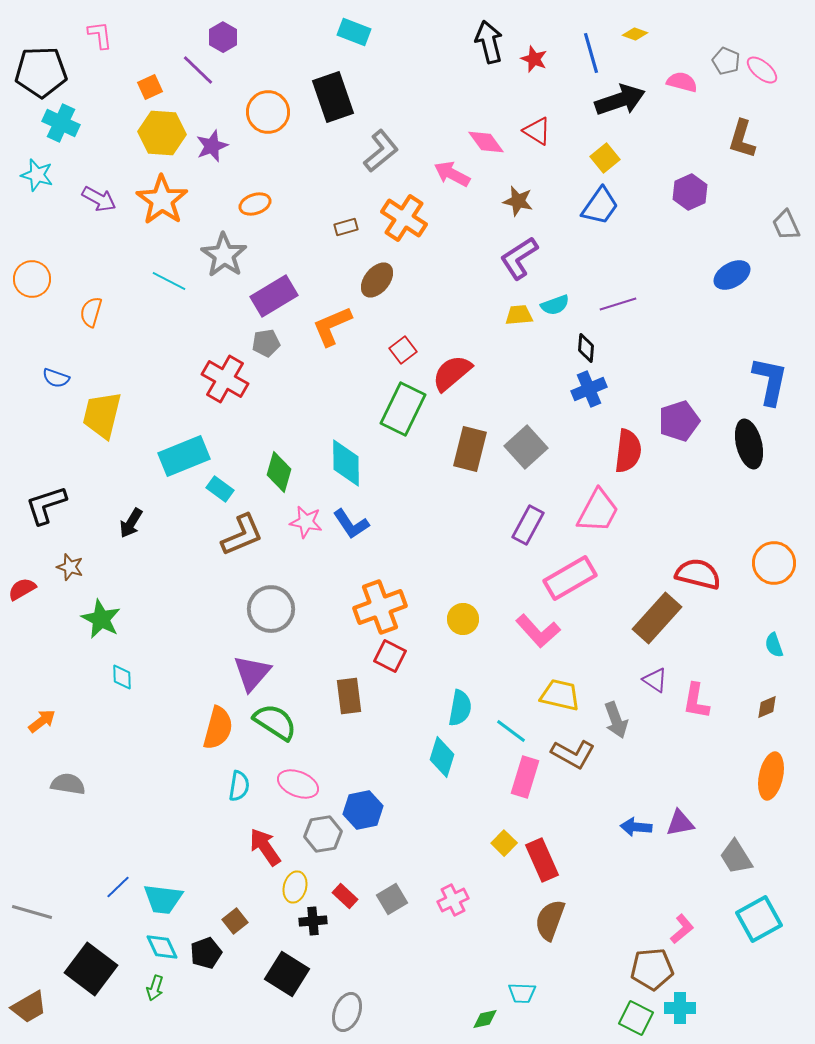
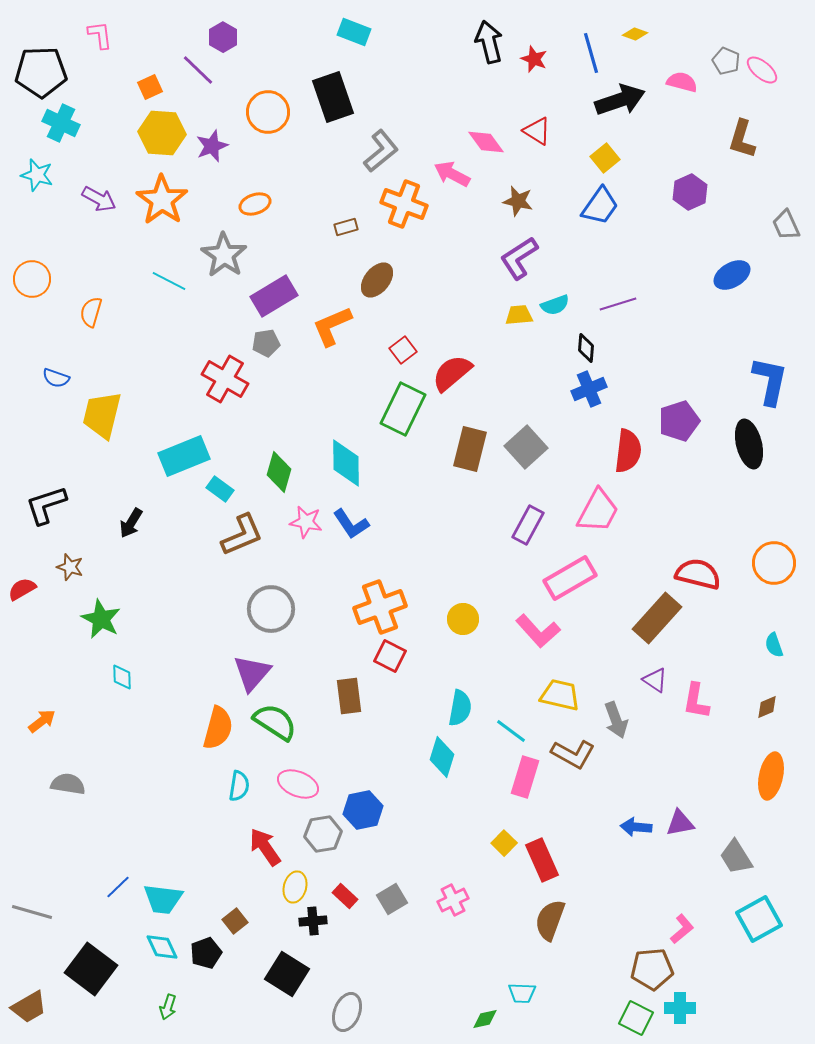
orange cross at (404, 218): moved 14 px up; rotated 12 degrees counterclockwise
green arrow at (155, 988): moved 13 px right, 19 px down
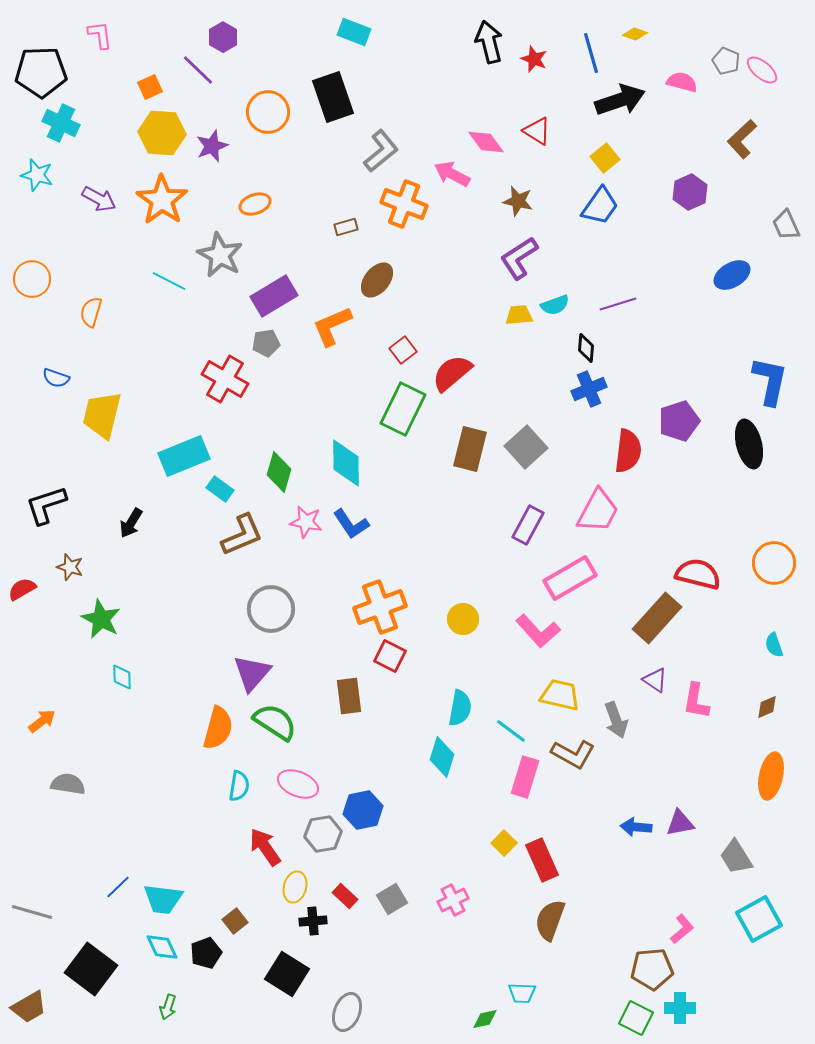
brown L-shape at (742, 139): rotated 30 degrees clockwise
gray star at (224, 255): moved 4 px left; rotated 6 degrees counterclockwise
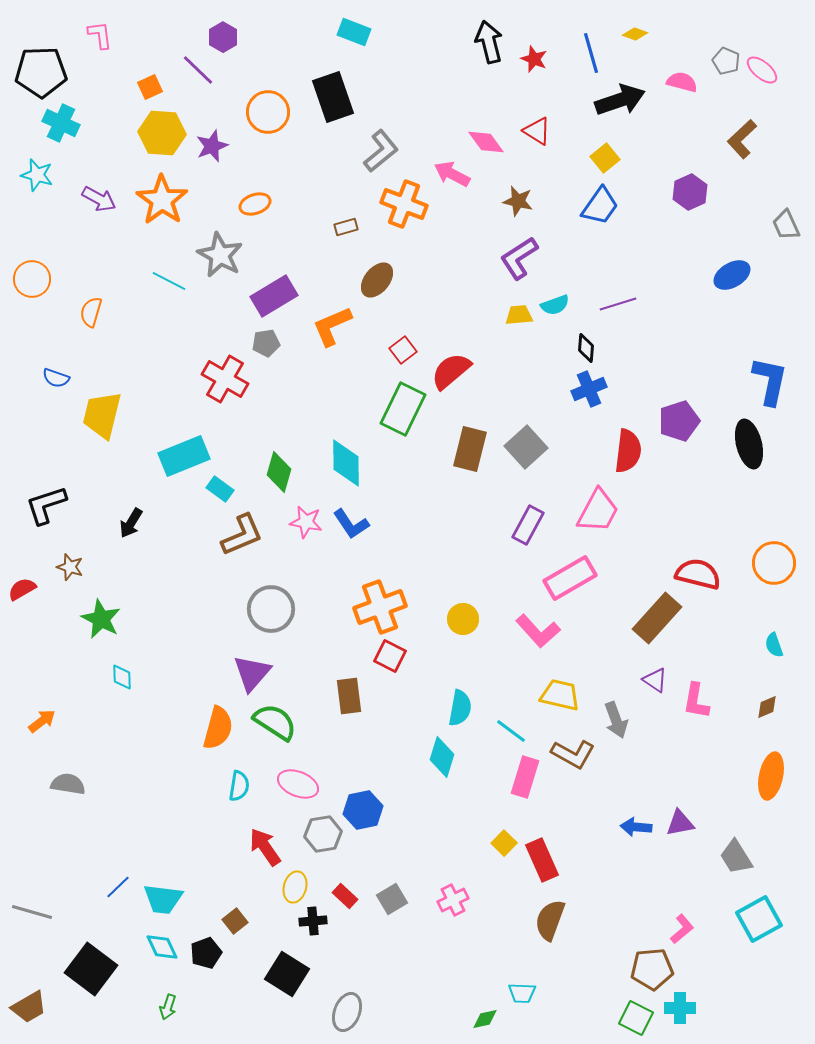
red semicircle at (452, 373): moved 1 px left, 2 px up
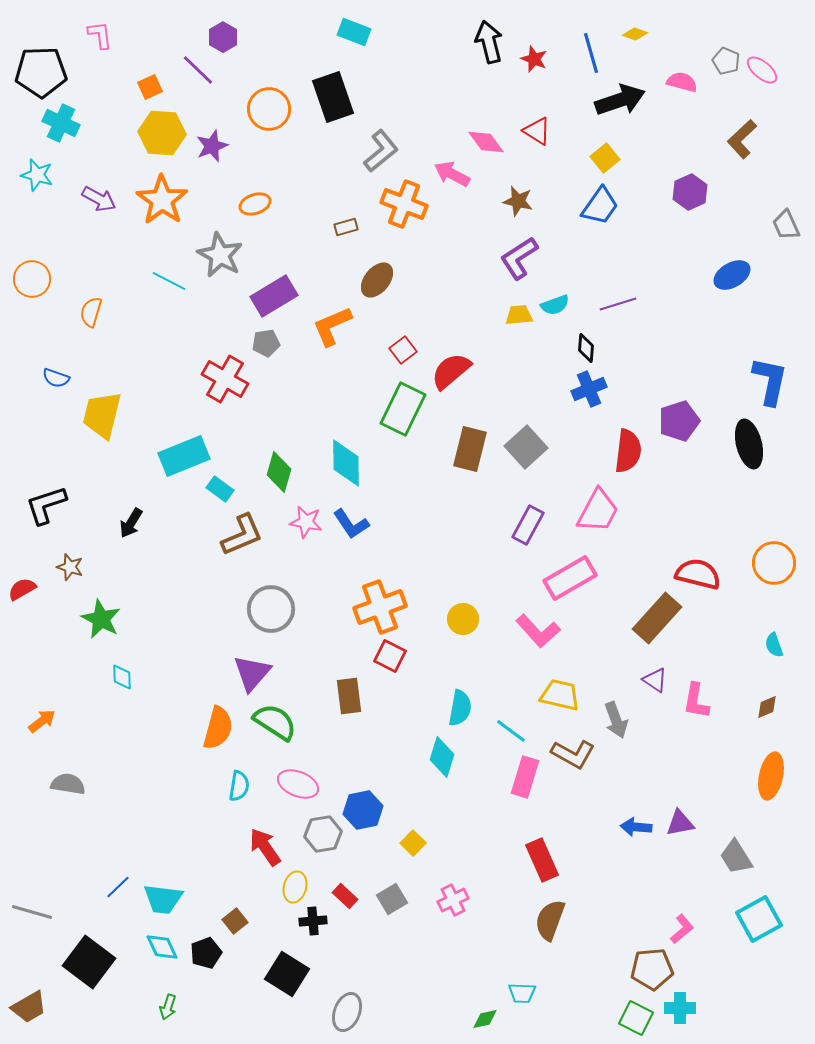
orange circle at (268, 112): moved 1 px right, 3 px up
yellow square at (504, 843): moved 91 px left
black square at (91, 969): moved 2 px left, 7 px up
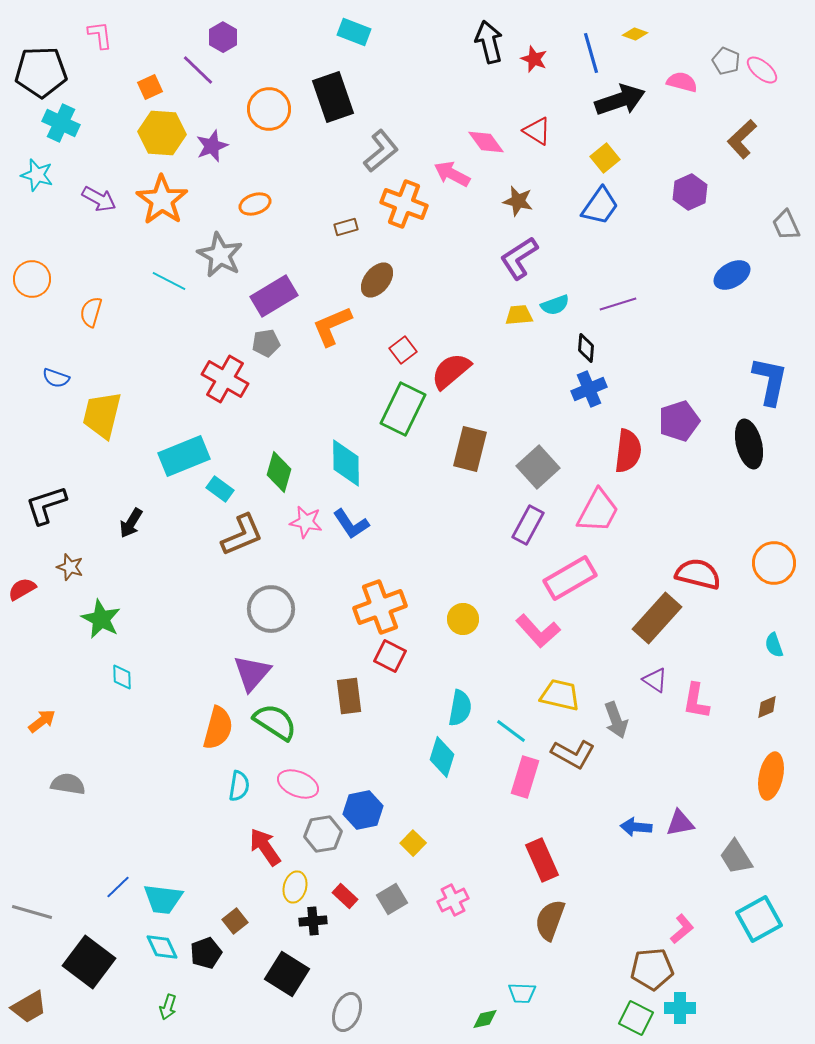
gray square at (526, 447): moved 12 px right, 20 px down
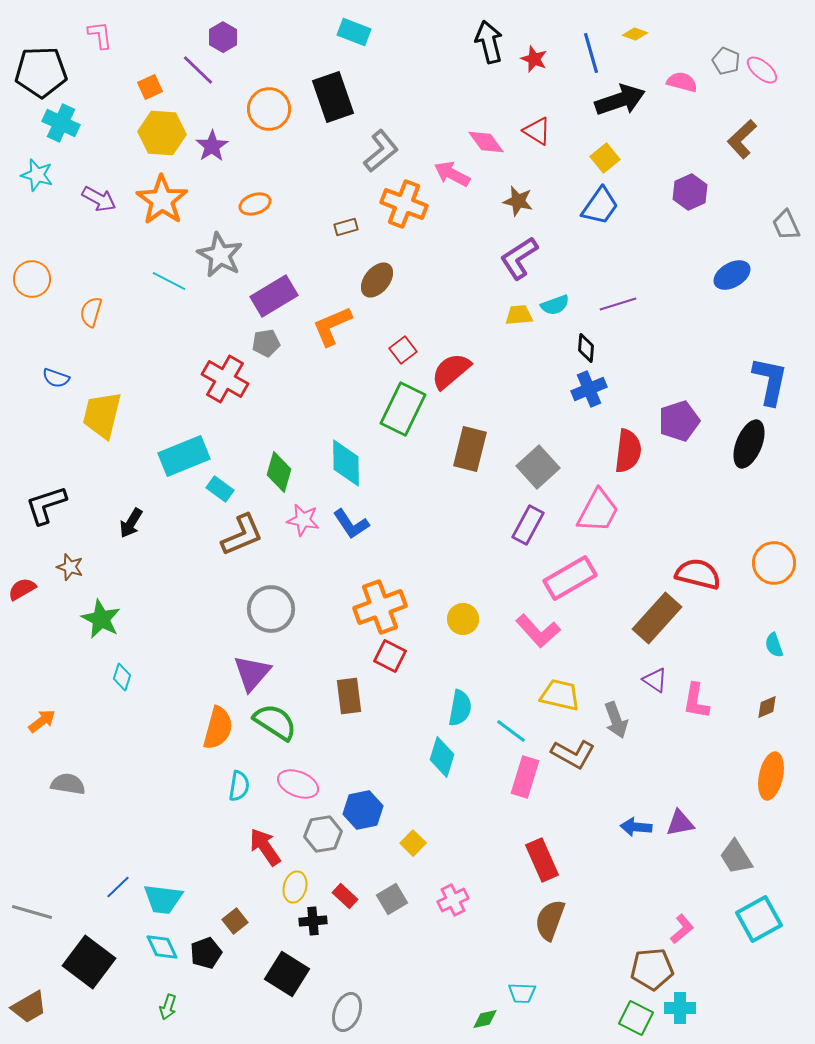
purple star at (212, 146): rotated 12 degrees counterclockwise
black ellipse at (749, 444): rotated 36 degrees clockwise
pink star at (306, 522): moved 3 px left, 2 px up
cyan diamond at (122, 677): rotated 20 degrees clockwise
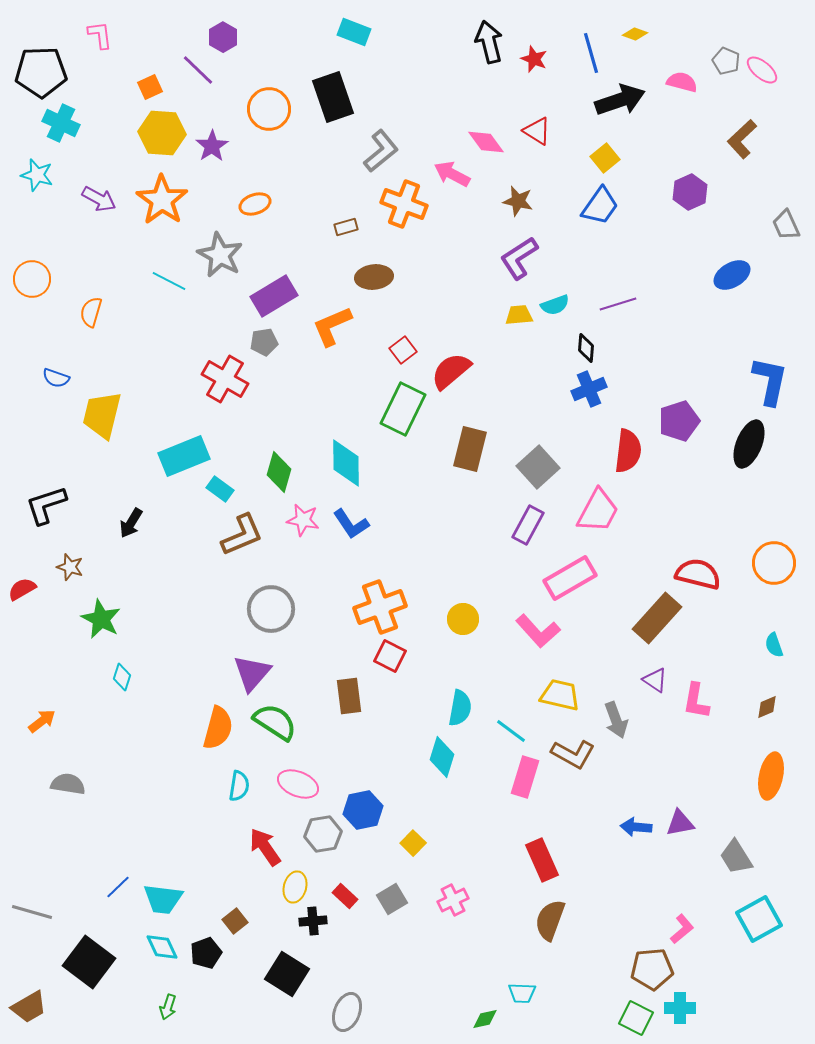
brown ellipse at (377, 280): moved 3 px left, 3 px up; rotated 45 degrees clockwise
gray pentagon at (266, 343): moved 2 px left, 1 px up
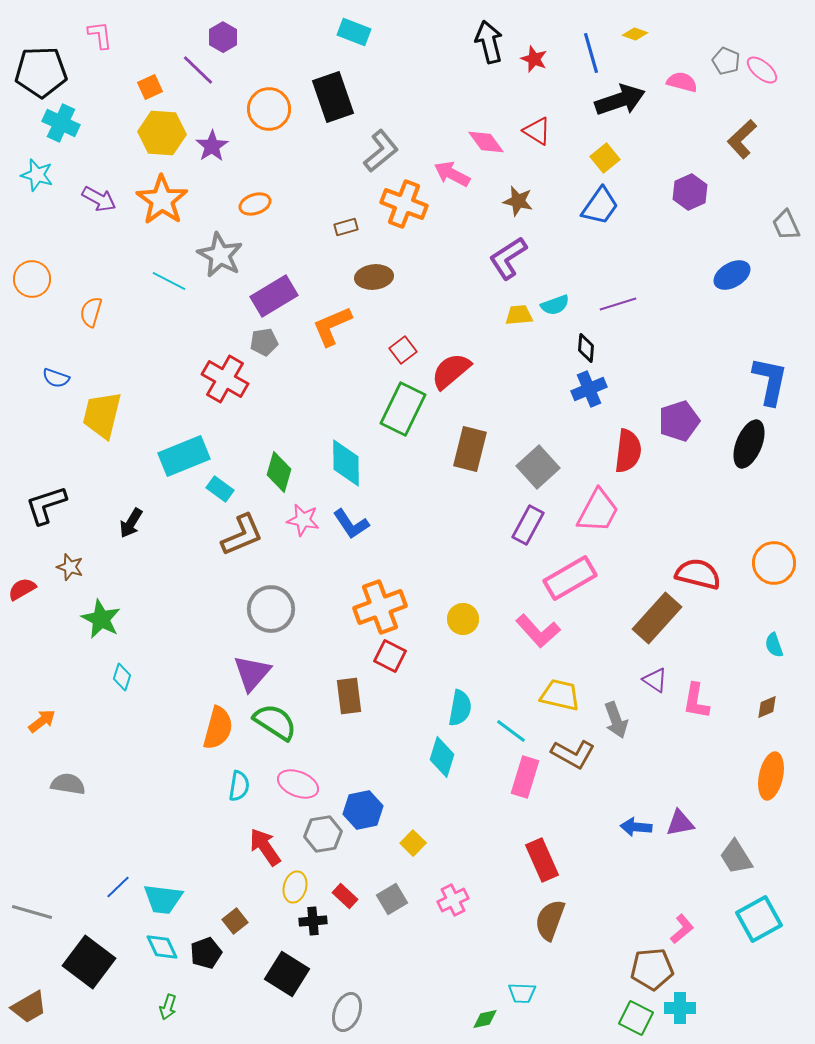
purple L-shape at (519, 258): moved 11 px left
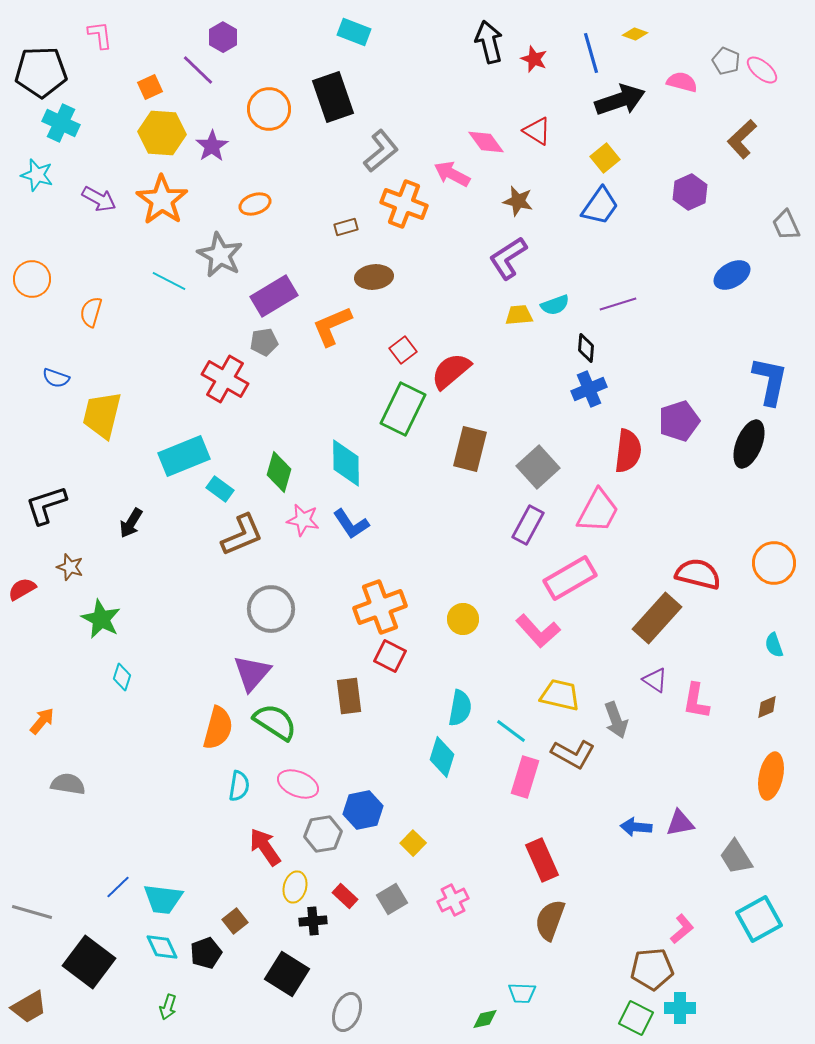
orange arrow at (42, 721): rotated 12 degrees counterclockwise
